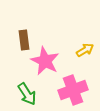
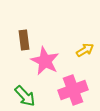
green arrow: moved 2 px left, 2 px down; rotated 10 degrees counterclockwise
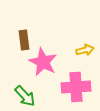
yellow arrow: rotated 18 degrees clockwise
pink star: moved 2 px left, 1 px down
pink cross: moved 3 px right, 3 px up; rotated 16 degrees clockwise
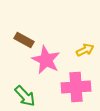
brown rectangle: rotated 54 degrees counterclockwise
yellow arrow: rotated 12 degrees counterclockwise
pink star: moved 3 px right, 2 px up
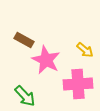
yellow arrow: rotated 66 degrees clockwise
pink cross: moved 2 px right, 3 px up
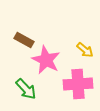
green arrow: moved 1 px right, 7 px up
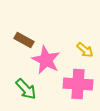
pink cross: rotated 8 degrees clockwise
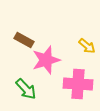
yellow arrow: moved 2 px right, 4 px up
pink star: rotated 28 degrees clockwise
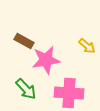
brown rectangle: moved 1 px down
pink star: rotated 8 degrees clockwise
pink cross: moved 9 px left, 9 px down
